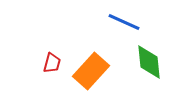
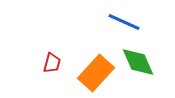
green diamond: moved 11 px left; rotated 18 degrees counterclockwise
orange rectangle: moved 5 px right, 2 px down
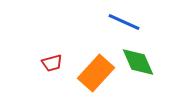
red trapezoid: rotated 60 degrees clockwise
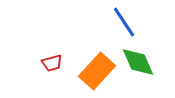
blue line: rotated 32 degrees clockwise
orange rectangle: moved 1 px right, 2 px up
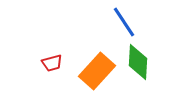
green diamond: rotated 27 degrees clockwise
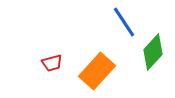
green diamond: moved 15 px right, 10 px up; rotated 39 degrees clockwise
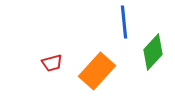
blue line: rotated 28 degrees clockwise
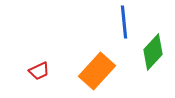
red trapezoid: moved 13 px left, 8 px down; rotated 10 degrees counterclockwise
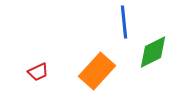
green diamond: rotated 21 degrees clockwise
red trapezoid: moved 1 px left, 1 px down
